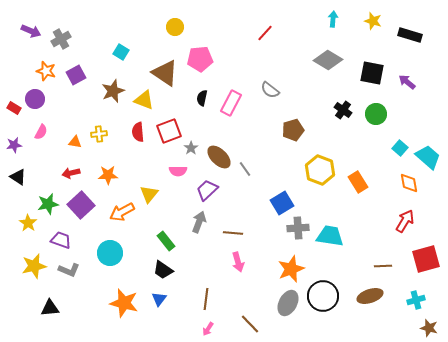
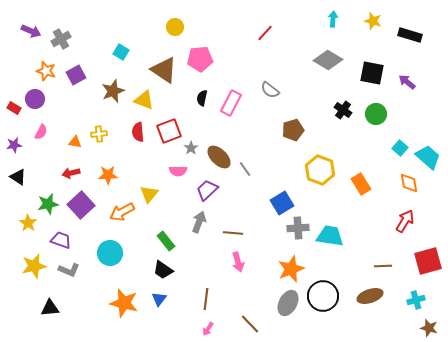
brown triangle at (165, 73): moved 1 px left, 3 px up
orange rectangle at (358, 182): moved 3 px right, 2 px down
red square at (426, 259): moved 2 px right, 2 px down
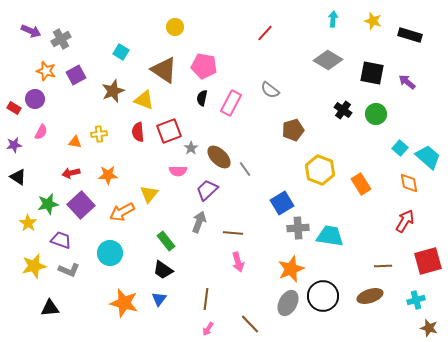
pink pentagon at (200, 59): moved 4 px right, 7 px down; rotated 15 degrees clockwise
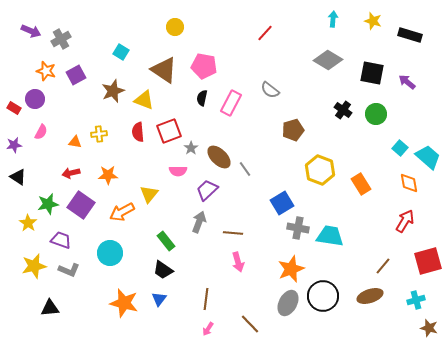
purple square at (81, 205): rotated 12 degrees counterclockwise
gray cross at (298, 228): rotated 15 degrees clockwise
brown line at (383, 266): rotated 48 degrees counterclockwise
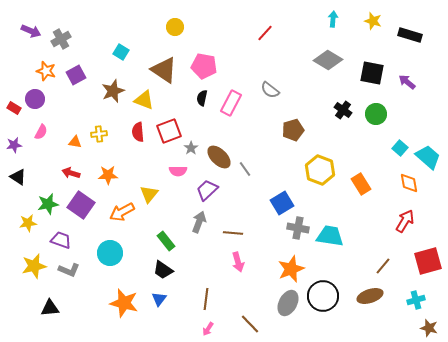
red arrow at (71, 173): rotated 30 degrees clockwise
yellow star at (28, 223): rotated 30 degrees clockwise
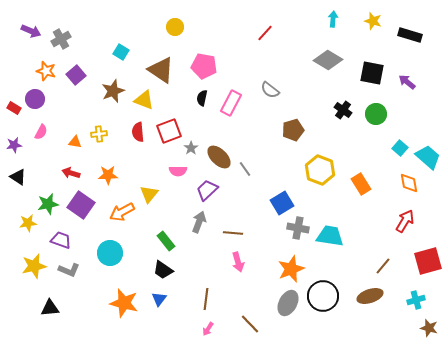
brown triangle at (164, 70): moved 3 px left
purple square at (76, 75): rotated 12 degrees counterclockwise
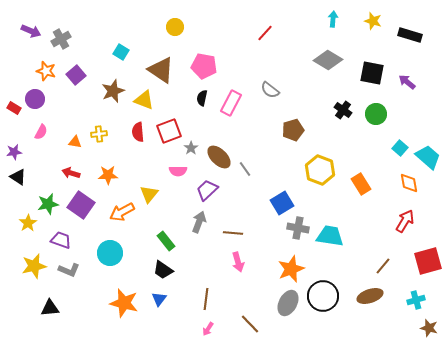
purple star at (14, 145): moved 7 px down
yellow star at (28, 223): rotated 24 degrees counterclockwise
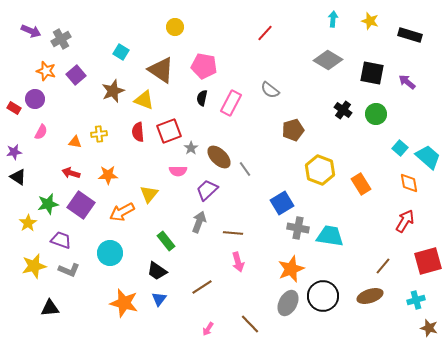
yellow star at (373, 21): moved 3 px left
black trapezoid at (163, 270): moved 6 px left, 1 px down
brown line at (206, 299): moved 4 px left, 12 px up; rotated 50 degrees clockwise
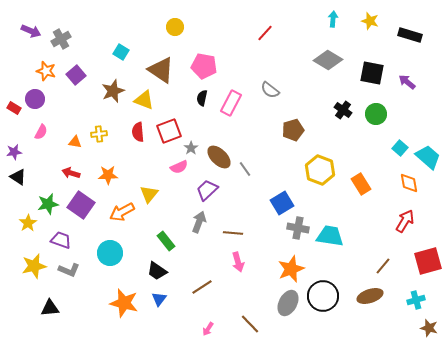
pink semicircle at (178, 171): moved 1 px right, 4 px up; rotated 24 degrees counterclockwise
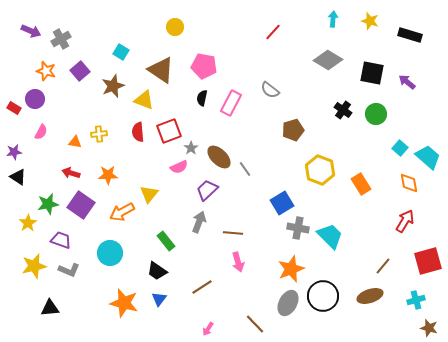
red line at (265, 33): moved 8 px right, 1 px up
purple square at (76, 75): moved 4 px right, 4 px up
brown star at (113, 91): moved 5 px up
cyan trapezoid at (330, 236): rotated 36 degrees clockwise
brown line at (250, 324): moved 5 px right
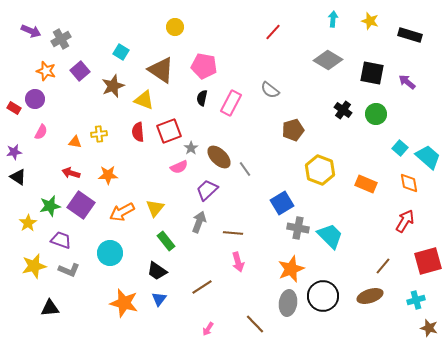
orange rectangle at (361, 184): moved 5 px right; rotated 35 degrees counterclockwise
yellow triangle at (149, 194): moved 6 px right, 14 px down
green star at (48, 204): moved 2 px right, 2 px down
gray ellipse at (288, 303): rotated 20 degrees counterclockwise
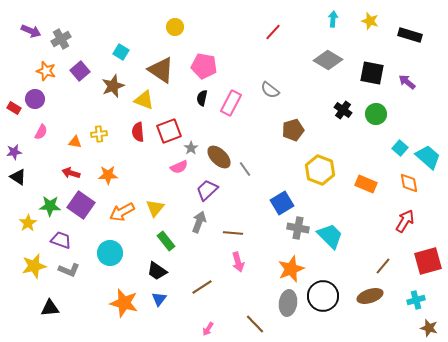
green star at (50, 206): rotated 15 degrees clockwise
